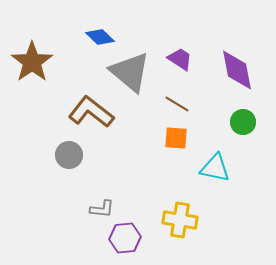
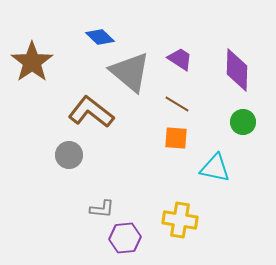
purple diamond: rotated 12 degrees clockwise
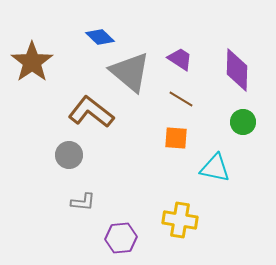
brown line: moved 4 px right, 5 px up
gray L-shape: moved 19 px left, 7 px up
purple hexagon: moved 4 px left
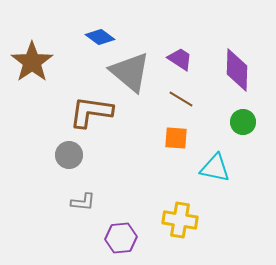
blue diamond: rotated 8 degrees counterclockwise
brown L-shape: rotated 30 degrees counterclockwise
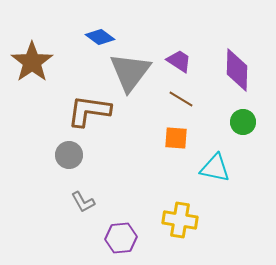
purple trapezoid: moved 1 px left, 2 px down
gray triangle: rotated 27 degrees clockwise
brown L-shape: moved 2 px left, 1 px up
gray L-shape: rotated 55 degrees clockwise
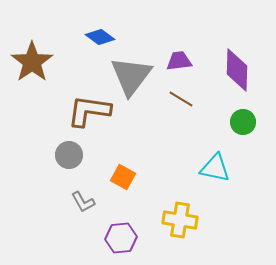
purple trapezoid: rotated 40 degrees counterclockwise
gray triangle: moved 1 px right, 4 px down
orange square: moved 53 px left, 39 px down; rotated 25 degrees clockwise
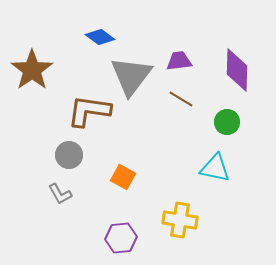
brown star: moved 8 px down
green circle: moved 16 px left
gray L-shape: moved 23 px left, 8 px up
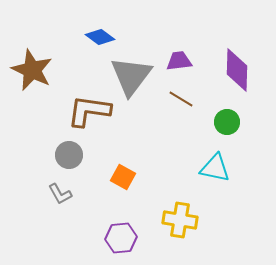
brown star: rotated 12 degrees counterclockwise
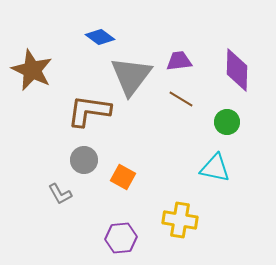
gray circle: moved 15 px right, 5 px down
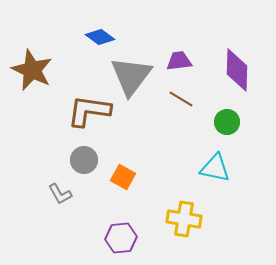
yellow cross: moved 4 px right, 1 px up
